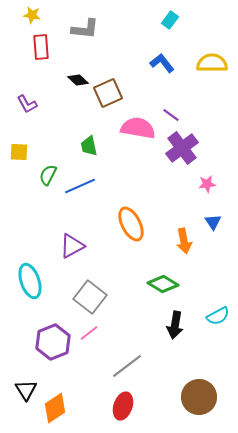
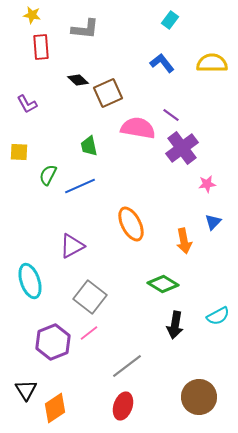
blue triangle: rotated 18 degrees clockwise
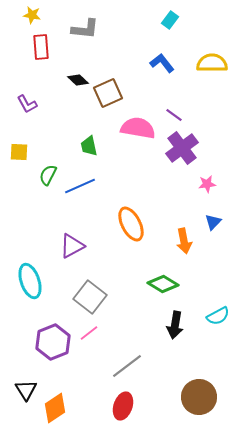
purple line: moved 3 px right
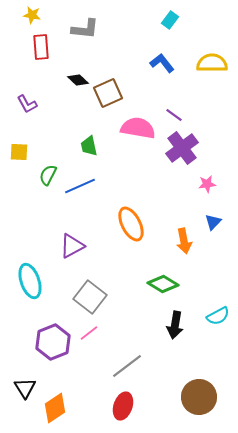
black triangle: moved 1 px left, 2 px up
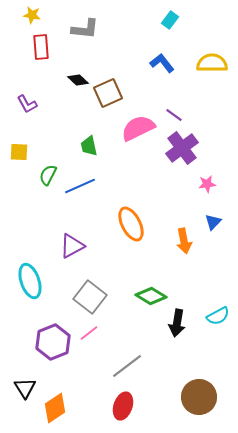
pink semicircle: rotated 36 degrees counterclockwise
green diamond: moved 12 px left, 12 px down
black arrow: moved 2 px right, 2 px up
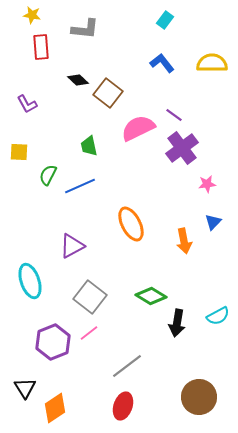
cyan rectangle: moved 5 px left
brown square: rotated 28 degrees counterclockwise
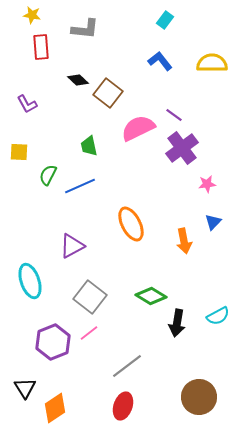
blue L-shape: moved 2 px left, 2 px up
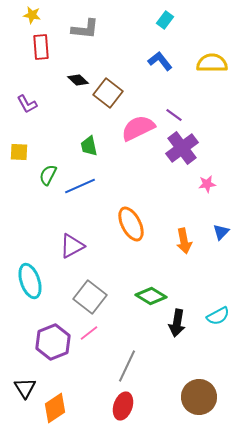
blue triangle: moved 8 px right, 10 px down
gray line: rotated 28 degrees counterclockwise
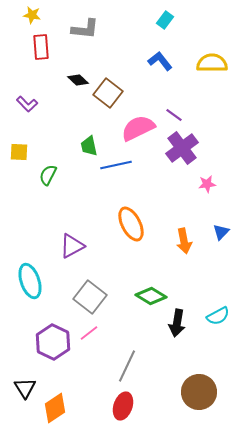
purple L-shape: rotated 15 degrees counterclockwise
blue line: moved 36 px right, 21 px up; rotated 12 degrees clockwise
purple hexagon: rotated 12 degrees counterclockwise
brown circle: moved 5 px up
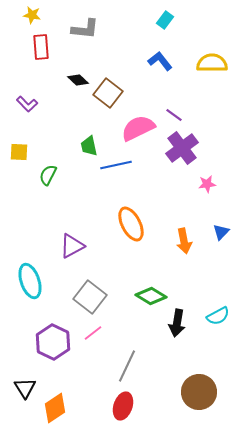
pink line: moved 4 px right
